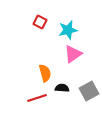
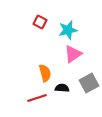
gray square: moved 8 px up
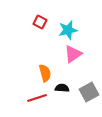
gray square: moved 9 px down
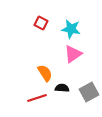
red square: moved 1 px right, 1 px down
cyan star: moved 3 px right, 1 px up; rotated 24 degrees clockwise
orange semicircle: rotated 18 degrees counterclockwise
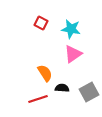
red line: moved 1 px right, 1 px down
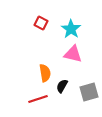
cyan star: rotated 24 degrees clockwise
pink triangle: rotated 48 degrees clockwise
orange semicircle: rotated 24 degrees clockwise
black semicircle: moved 2 px up; rotated 64 degrees counterclockwise
gray square: rotated 12 degrees clockwise
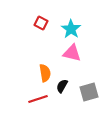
pink triangle: moved 1 px left, 1 px up
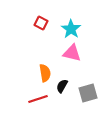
gray square: moved 1 px left, 1 px down
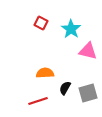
pink triangle: moved 16 px right, 2 px up
orange semicircle: rotated 84 degrees counterclockwise
black semicircle: moved 3 px right, 2 px down
red line: moved 2 px down
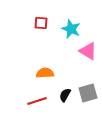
red square: rotated 24 degrees counterclockwise
cyan star: rotated 12 degrees counterclockwise
pink triangle: rotated 18 degrees clockwise
black semicircle: moved 7 px down
red line: moved 1 px left
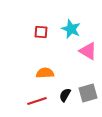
red square: moved 9 px down
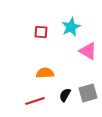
cyan star: moved 2 px up; rotated 24 degrees clockwise
red line: moved 2 px left
